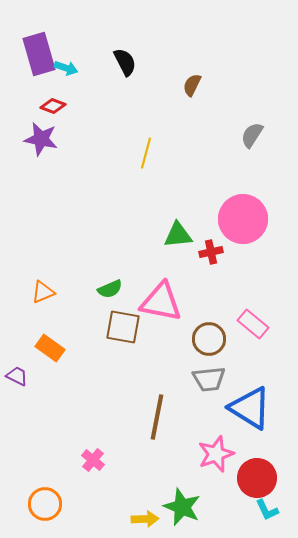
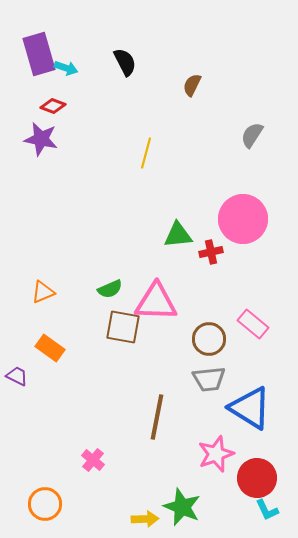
pink triangle: moved 5 px left; rotated 9 degrees counterclockwise
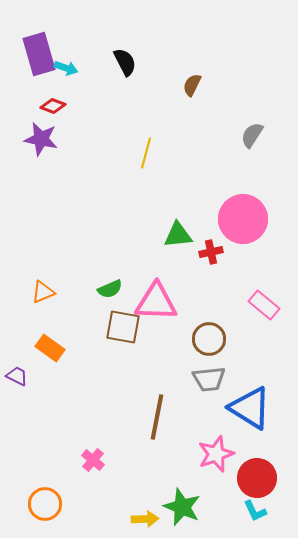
pink rectangle: moved 11 px right, 19 px up
cyan L-shape: moved 12 px left, 1 px down
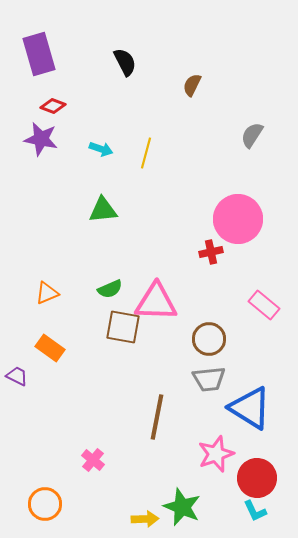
cyan arrow: moved 35 px right, 81 px down
pink circle: moved 5 px left
green triangle: moved 75 px left, 25 px up
orange triangle: moved 4 px right, 1 px down
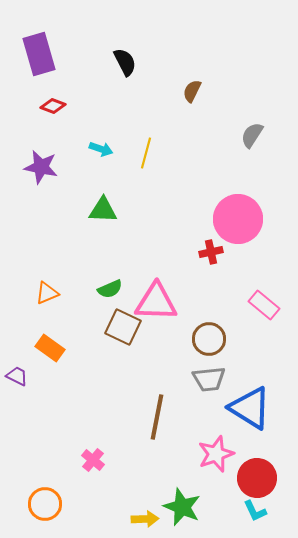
brown semicircle: moved 6 px down
purple star: moved 28 px down
green triangle: rotated 8 degrees clockwise
brown square: rotated 15 degrees clockwise
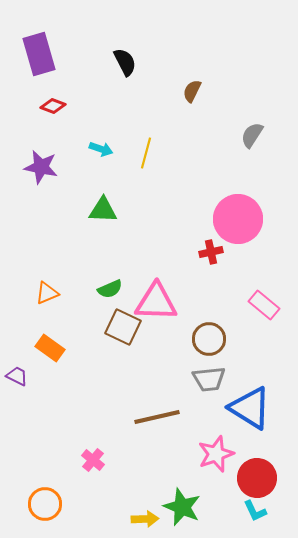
brown line: rotated 66 degrees clockwise
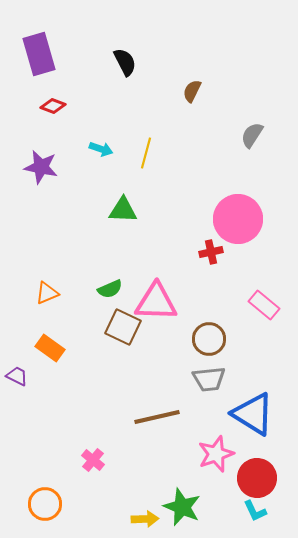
green triangle: moved 20 px right
blue triangle: moved 3 px right, 6 px down
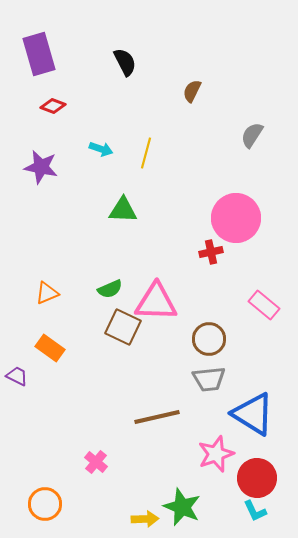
pink circle: moved 2 px left, 1 px up
pink cross: moved 3 px right, 2 px down
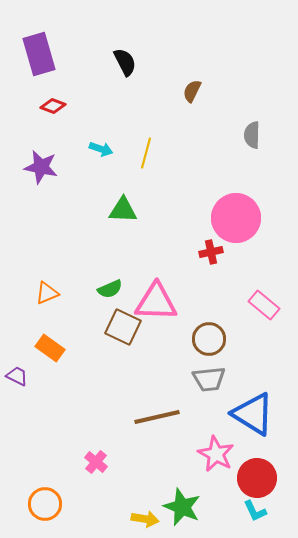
gray semicircle: rotated 32 degrees counterclockwise
pink star: rotated 24 degrees counterclockwise
yellow arrow: rotated 12 degrees clockwise
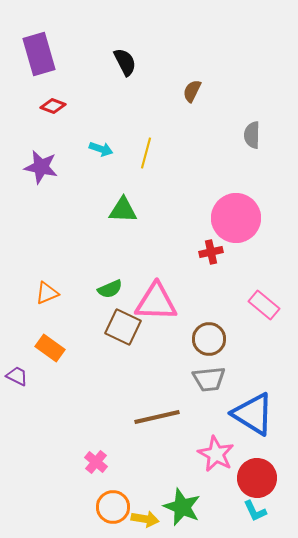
orange circle: moved 68 px right, 3 px down
